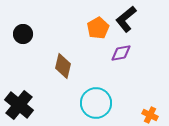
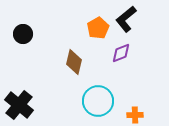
purple diamond: rotated 10 degrees counterclockwise
brown diamond: moved 11 px right, 4 px up
cyan circle: moved 2 px right, 2 px up
orange cross: moved 15 px left; rotated 28 degrees counterclockwise
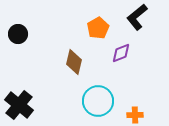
black L-shape: moved 11 px right, 2 px up
black circle: moved 5 px left
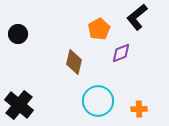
orange pentagon: moved 1 px right, 1 px down
orange cross: moved 4 px right, 6 px up
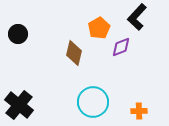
black L-shape: rotated 8 degrees counterclockwise
orange pentagon: moved 1 px up
purple diamond: moved 6 px up
brown diamond: moved 9 px up
cyan circle: moved 5 px left, 1 px down
orange cross: moved 2 px down
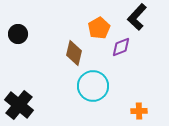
cyan circle: moved 16 px up
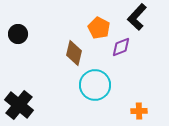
orange pentagon: rotated 15 degrees counterclockwise
cyan circle: moved 2 px right, 1 px up
